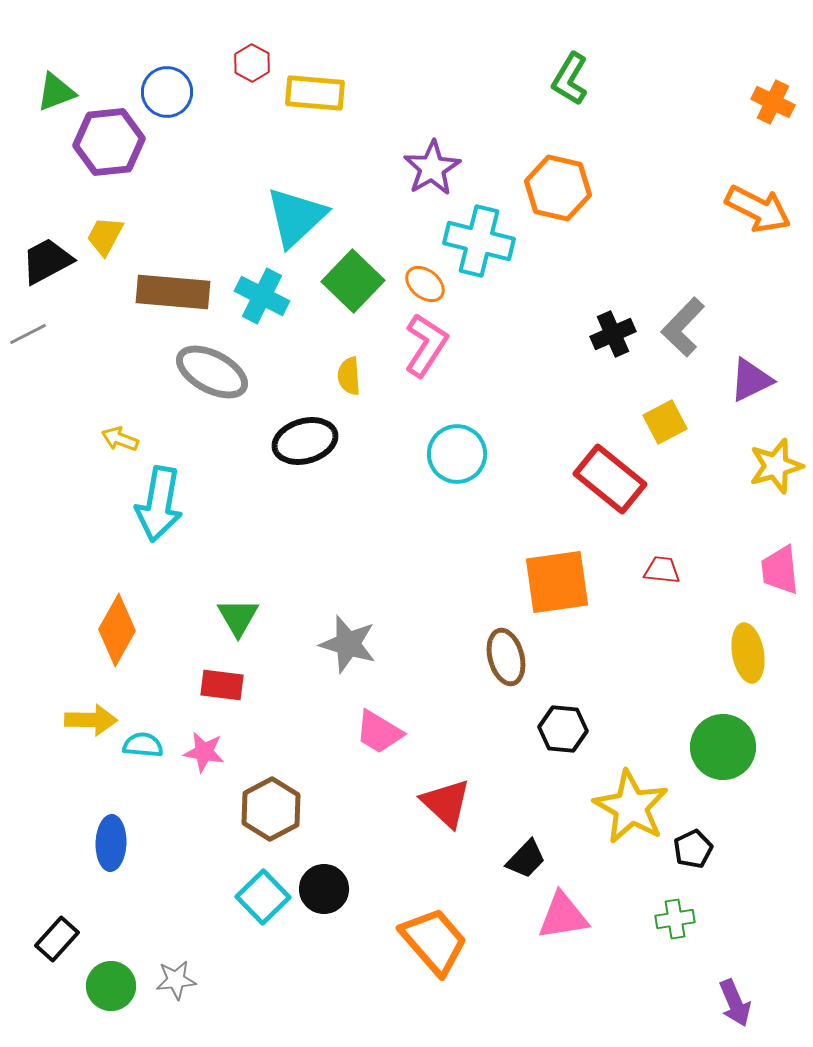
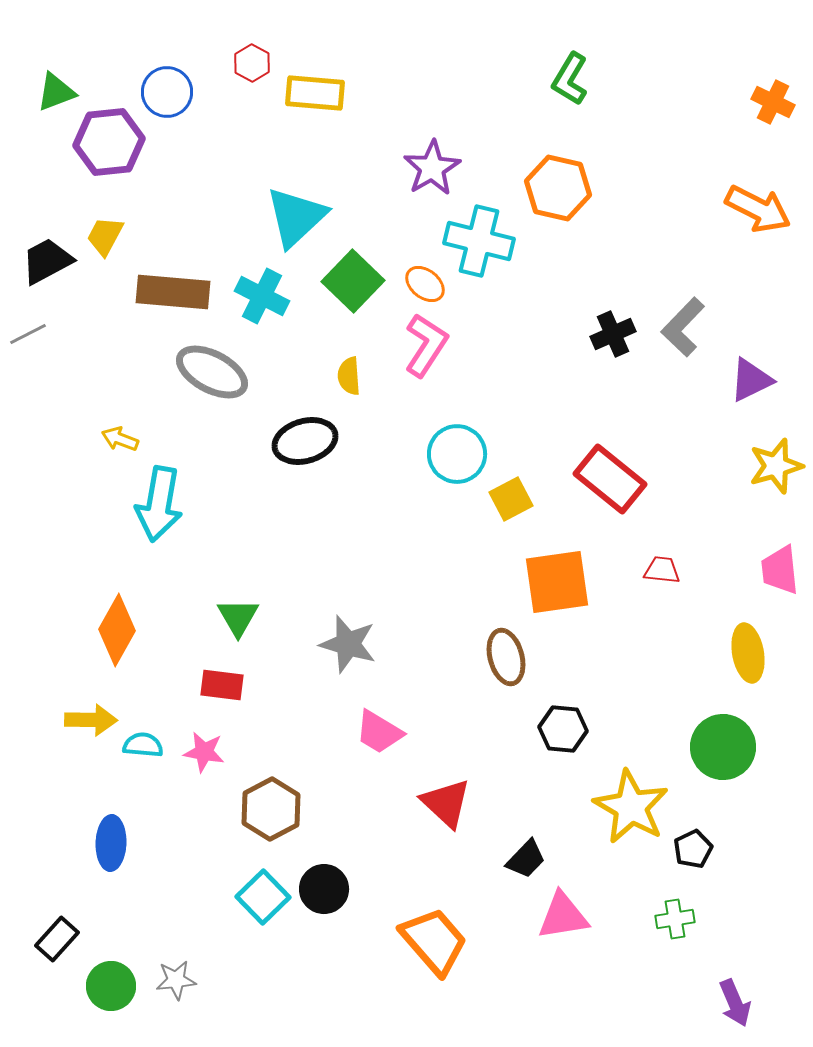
yellow square at (665, 422): moved 154 px left, 77 px down
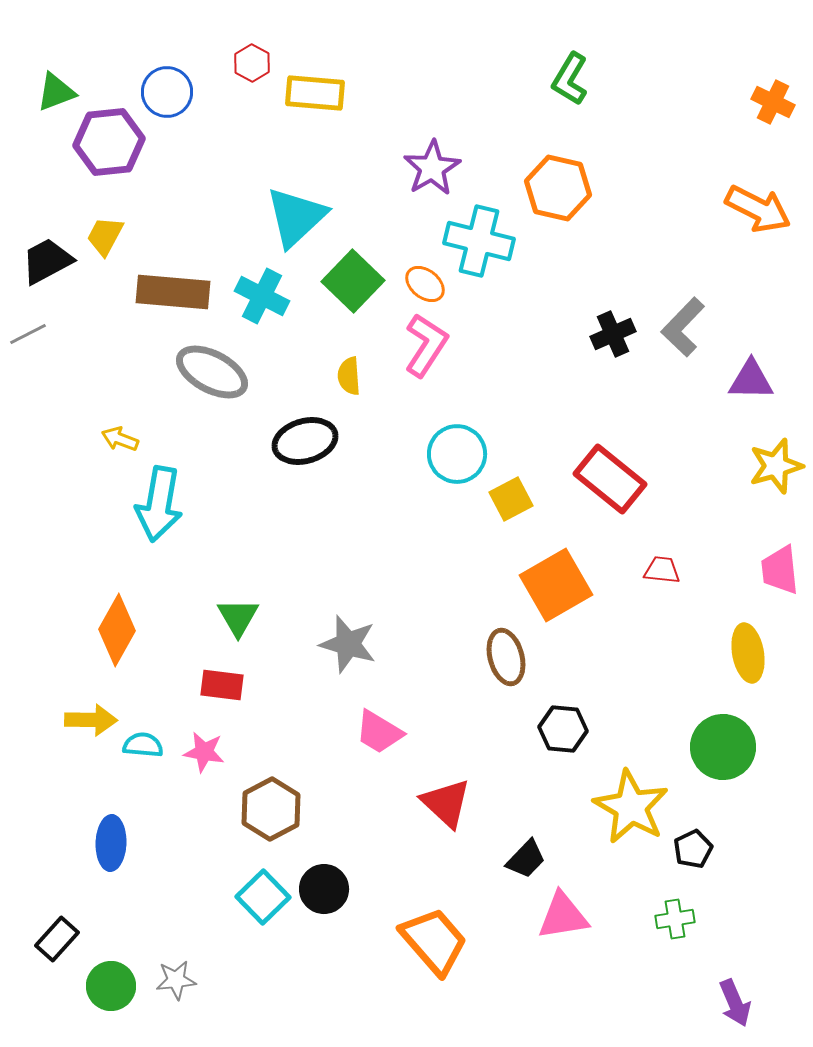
purple triangle at (751, 380): rotated 27 degrees clockwise
orange square at (557, 582): moved 1 px left, 3 px down; rotated 22 degrees counterclockwise
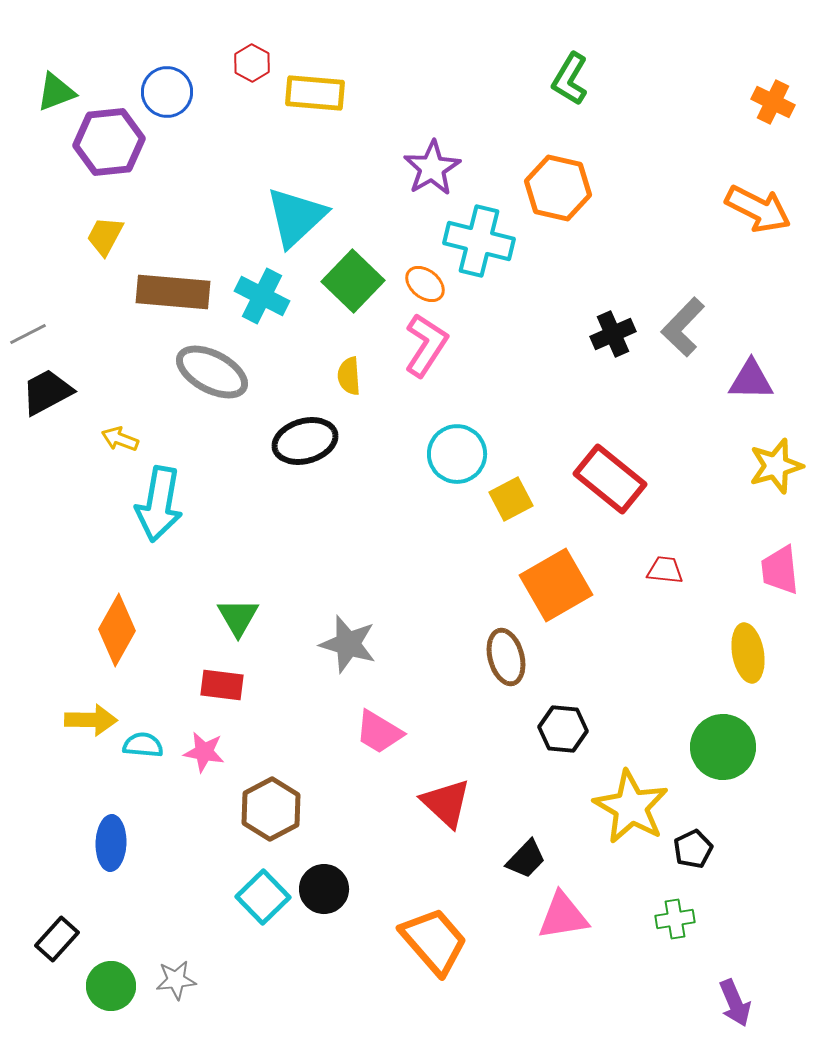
black trapezoid at (47, 261): moved 131 px down
red trapezoid at (662, 570): moved 3 px right
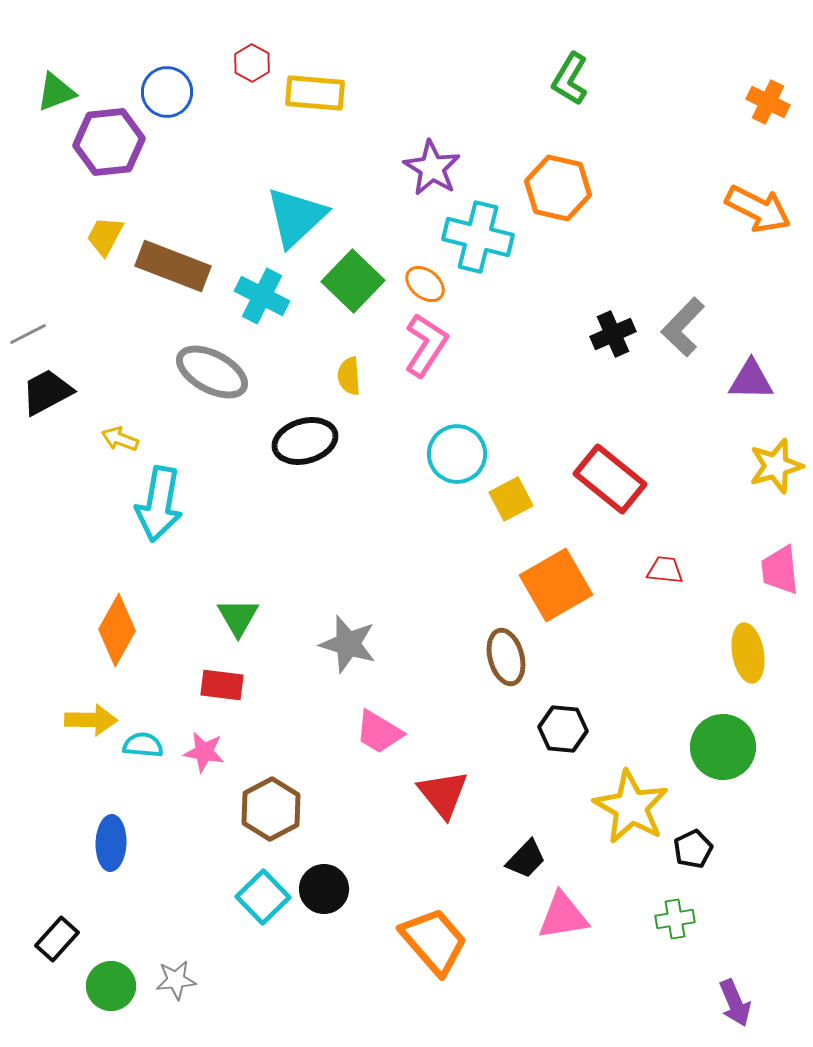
orange cross at (773, 102): moved 5 px left
purple star at (432, 168): rotated 10 degrees counterclockwise
cyan cross at (479, 241): moved 1 px left, 4 px up
brown rectangle at (173, 292): moved 26 px up; rotated 16 degrees clockwise
red triangle at (446, 803): moved 3 px left, 9 px up; rotated 8 degrees clockwise
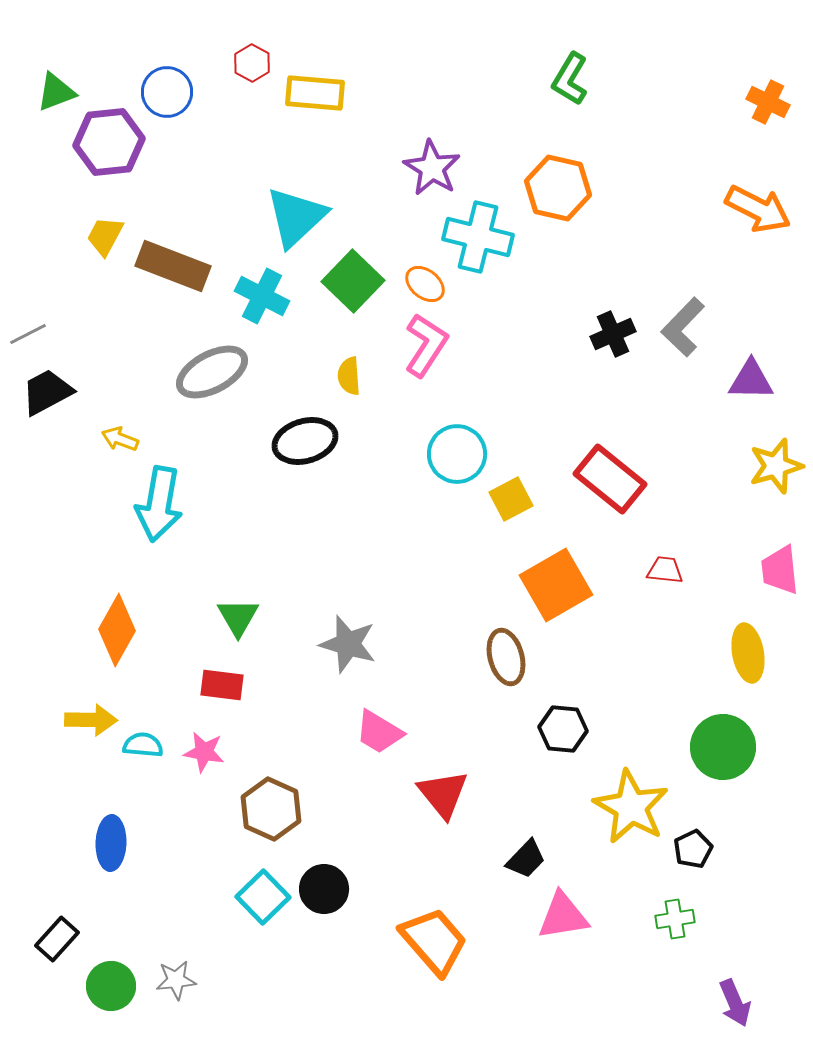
gray ellipse at (212, 372): rotated 56 degrees counterclockwise
brown hexagon at (271, 809): rotated 8 degrees counterclockwise
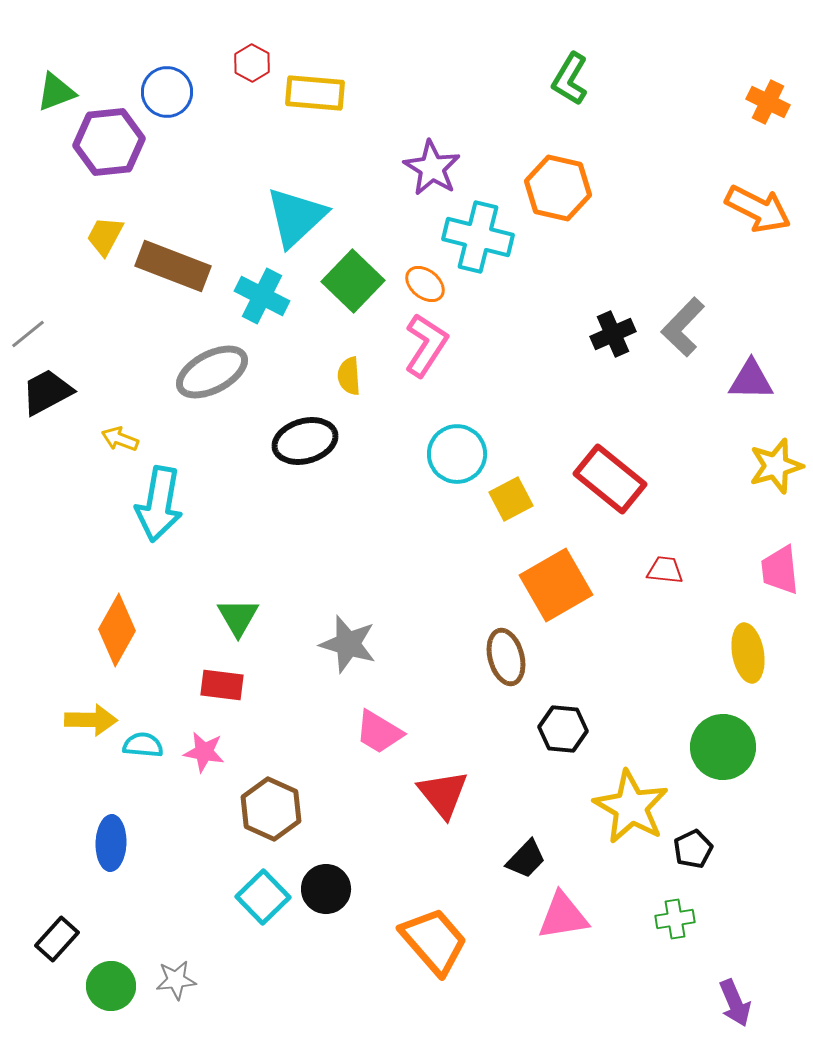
gray line at (28, 334): rotated 12 degrees counterclockwise
black circle at (324, 889): moved 2 px right
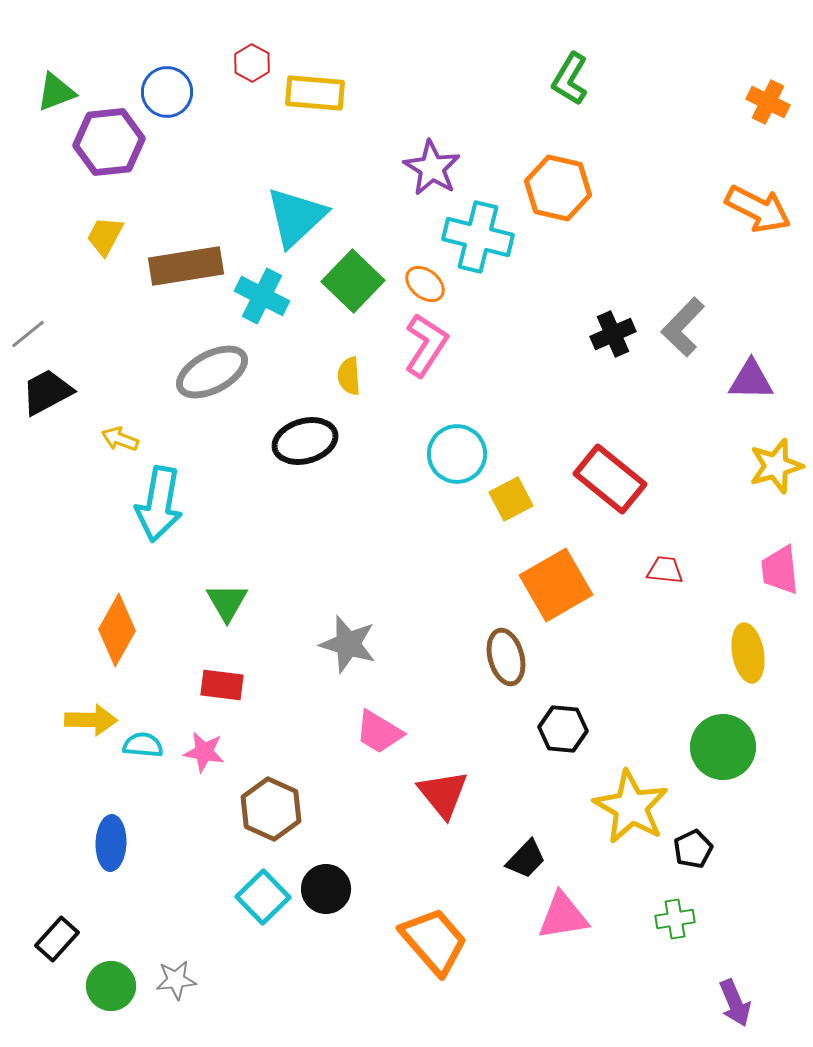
brown rectangle at (173, 266): moved 13 px right; rotated 30 degrees counterclockwise
green triangle at (238, 617): moved 11 px left, 15 px up
